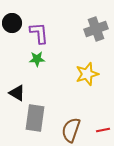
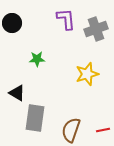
purple L-shape: moved 27 px right, 14 px up
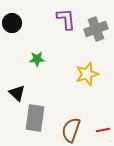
black triangle: rotated 12 degrees clockwise
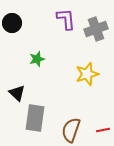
green star: rotated 14 degrees counterclockwise
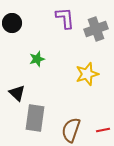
purple L-shape: moved 1 px left, 1 px up
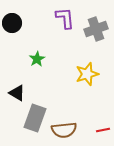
green star: rotated 14 degrees counterclockwise
black triangle: rotated 12 degrees counterclockwise
gray rectangle: rotated 12 degrees clockwise
brown semicircle: moved 7 px left; rotated 115 degrees counterclockwise
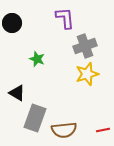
gray cross: moved 11 px left, 17 px down
green star: rotated 21 degrees counterclockwise
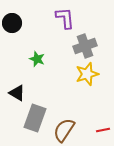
brown semicircle: rotated 130 degrees clockwise
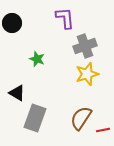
brown semicircle: moved 17 px right, 12 px up
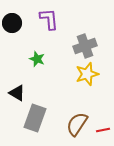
purple L-shape: moved 16 px left, 1 px down
brown semicircle: moved 4 px left, 6 px down
